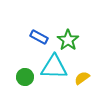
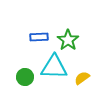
blue rectangle: rotated 30 degrees counterclockwise
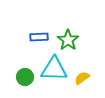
cyan triangle: moved 2 px down
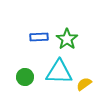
green star: moved 1 px left, 1 px up
cyan triangle: moved 5 px right, 3 px down
yellow semicircle: moved 2 px right, 6 px down
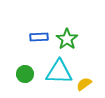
green circle: moved 3 px up
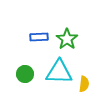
yellow semicircle: rotated 133 degrees clockwise
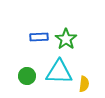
green star: moved 1 px left
green circle: moved 2 px right, 2 px down
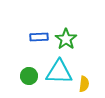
green circle: moved 2 px right
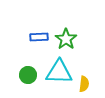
green circle: moved 1 px left, 1 px up
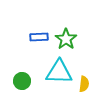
green circle: moved 6 px left, 6 px down
